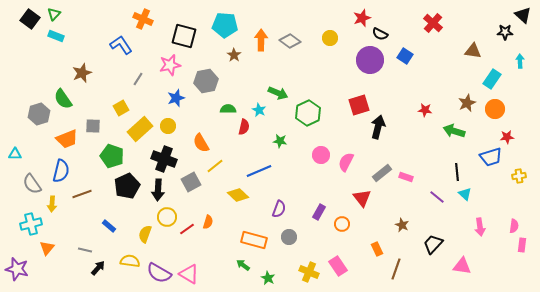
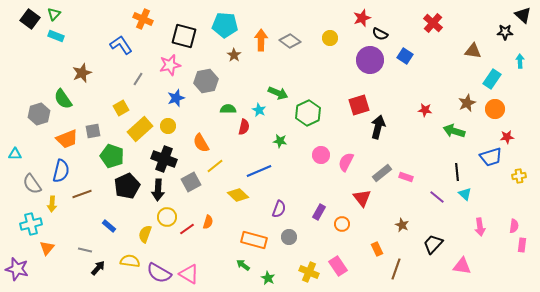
gray square at (93, 126): moved 5 px down; rotated 14 degrees counterclockwise
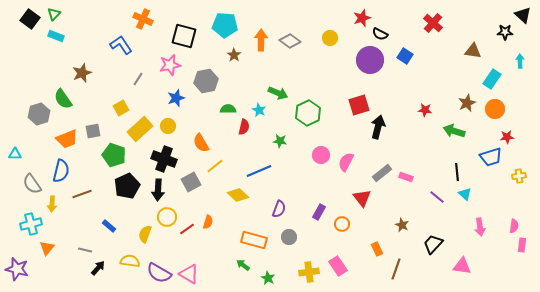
green pentagon at (112, 156): moved 2 px right, 1 px up
yellow cross at (309, 272): rotated 30 degrees counterclockwise
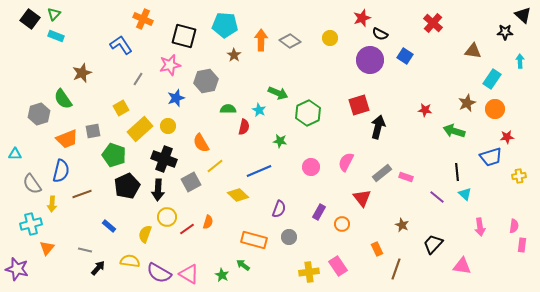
pink circle at (321, 155): moved 10 px left, 12 px down
green star at (268, 278): moved 46 px left, 3 px up
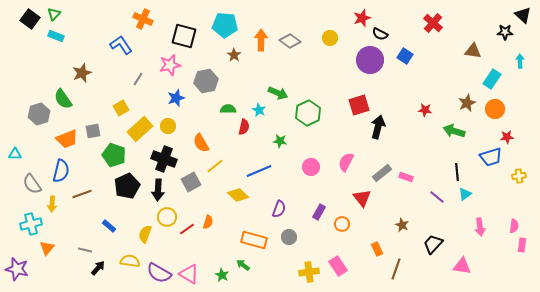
cyan triangle at (465, 194): rotated 40 degrees clockwise
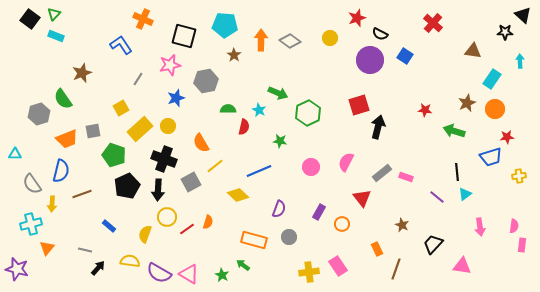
red star at (362, 18): moved 5 px left
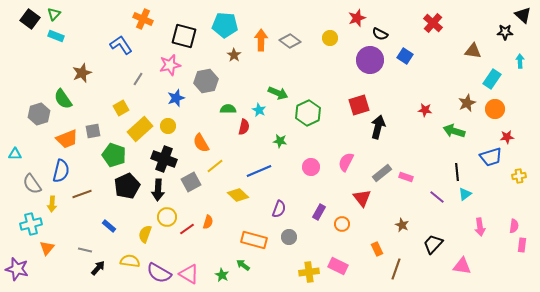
pink rectangle at (338, 266): rotated 30 degrees counterclockwise
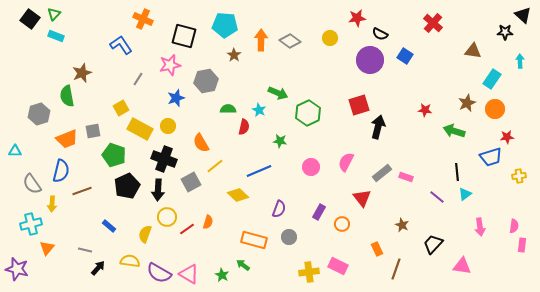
red star at (357, 18): rotated 12 degrees clockwise
green semicircle at (63, 99): moved 4 px right, 3 px up; rotated 25 degrees clockwise
yellow rectangle at (140, 129): rotated 70 degrees clockwise
cyan triangle at (15, 154): moved 3 px up
brown line at (82, 194): moved 3 px up
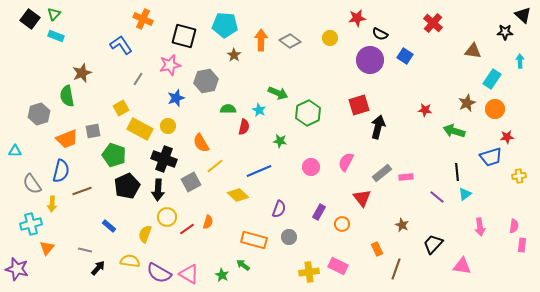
pink rectangle at (406, 177): rotated 24 degrees counterclockwise
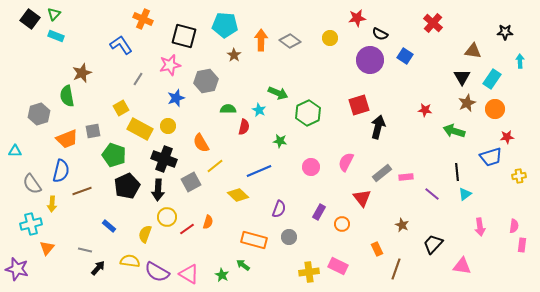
black triangle at (523, 15): moved 61 px left, 62 px down; rotated 18 degrees clockwise
purple line at (437, 197): moved 5 px left, 3 px up
purple semicircle at (159, 273): moved 2 px left, 1 px up
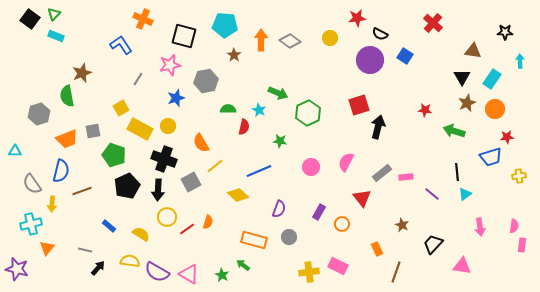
yellow semicircle at (145, 234): moved 4 px left; rotated 102 degrees clockwise
brown line at (396, 269): moved 3 px down
